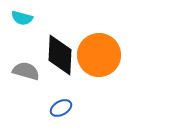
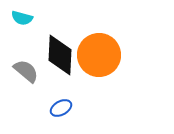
gray semicircle: rotated 24 degrees clockwise
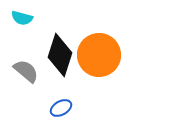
black diamond: rotated 15 degrees clockwise
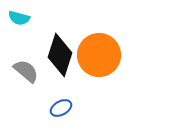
cyan semicircle: moved 3 px left
